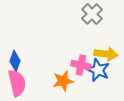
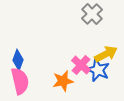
yellow arrow: rotated 35 degrees counterclockwise
blue diamond: moved 3 px right, 1 px up
pink cross: rotated 30 degrees clockwise
pink semicircle: moved 3 px right, 2 px up
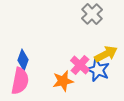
blue diamond: moved 5 px right
pink cross: moved 1 px left
pink semicircle: rotated 24 degrees clockwise
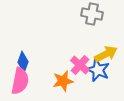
gray cross: rotated 35 degrees counterclockwise
blue diamond: moved 2 px down
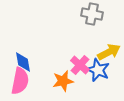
yellow arrow: moved 3 px right, 2 px up
blue diamond: rotated 30 degrees counterclockwise
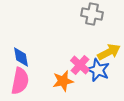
blue diamond: moved 2 px left, 5 px up
